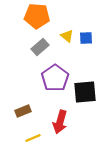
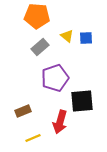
purple pentagon: rotated 16 degrees clockwise
black square: moved 3 px left, 9 px down
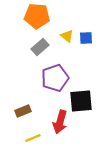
black square: moved 1 px left
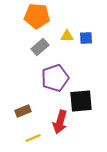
yellow triangle: rotated 40 degrees counterclockwise
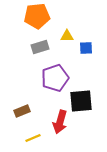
orange pentagon: rotated 10 degrees counterclockwise
blue square: moved 10 px down
gray rectangle: rotated 24 degrees clockwise
brown rectangle: moved 1 px left
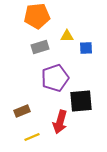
yellow line: moved 1 px left, 1 px up
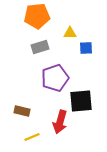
yellow triangle: moved 3 px right, 3 px up
brown rectangle: rotated 35 degrees clockwise
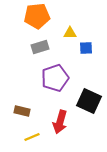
black square: moved 8 px right; rotated 30 degrees clockwise
